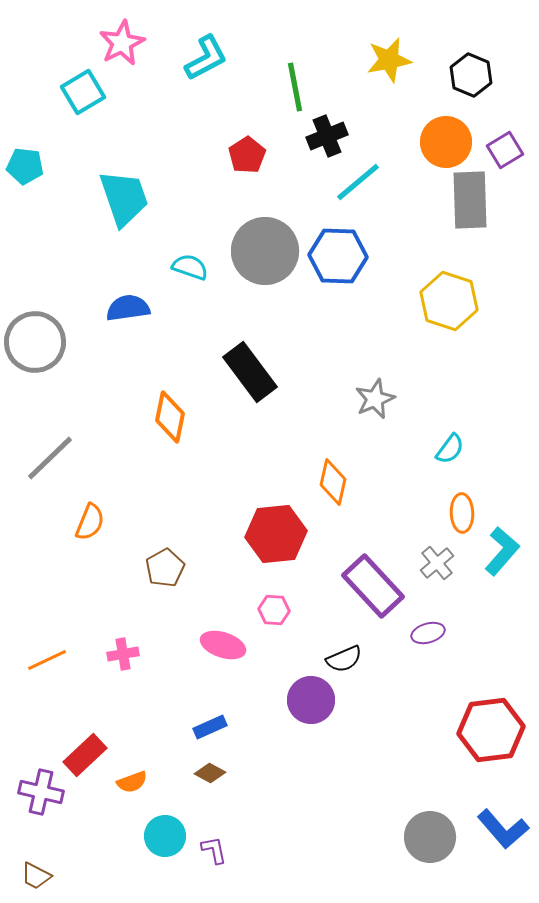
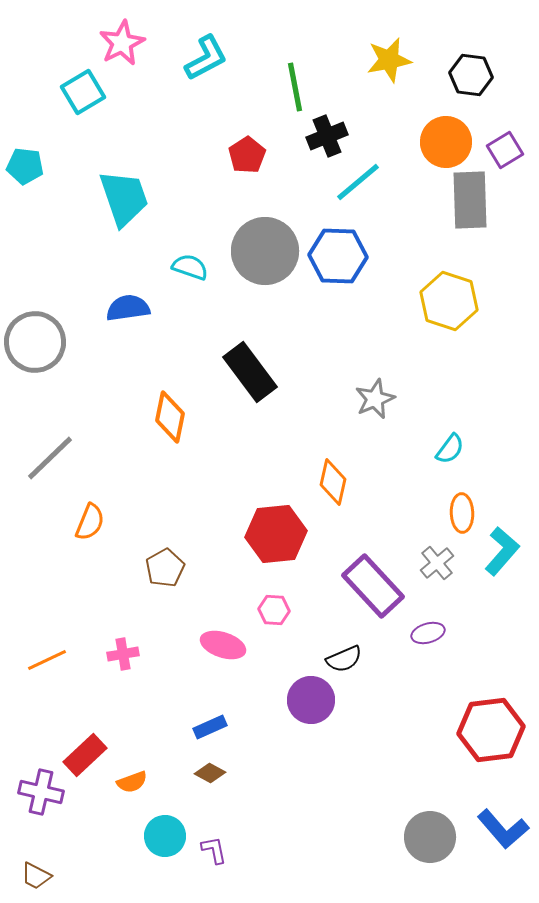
black hexagon at (471, 75): rotated 15 degrees counterclockwise
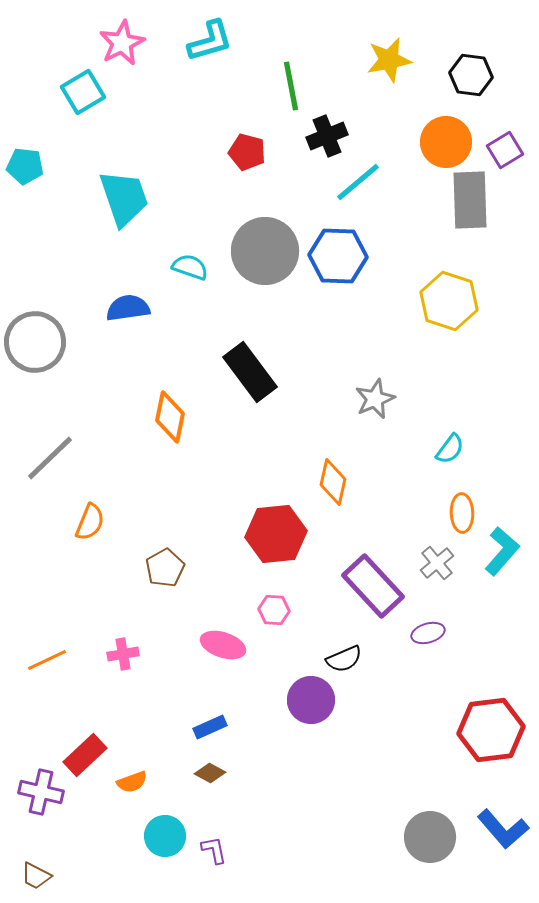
cyan L-shape at (206, 58): moved 4 px right, 17 px up; rotated 12 degrees clockwise
green line at (295, 87): moved 4 px left, 1 px up
red pentagon at (247, 155): moved 3 px up; rotated 24 degrees counterclockwise
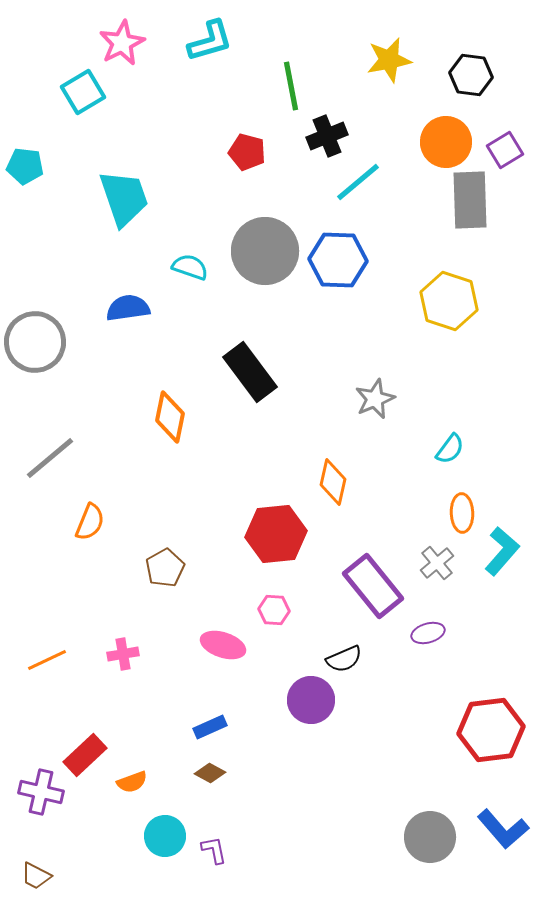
blue hexagon at (338, 256): moved 4 px down
gray line at (50, 458): rotated 4 degrees clockwise
purple rectangle at (373, 586): rotated 4 degrees clockwise
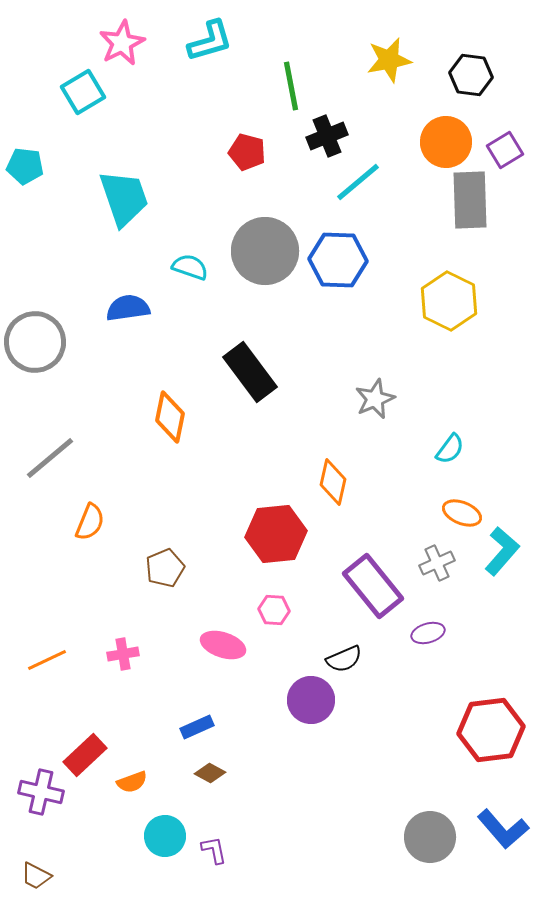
yellow hexagon at (449, 301): rotated 8 degrees clockwise
orange ellipse at (462, 513): rotated 66 degrees counterclockwise
gray cross at (437, 563): rotated 16 degrees clockwise
brown pentagon at (165, 568): rotated 6 degrees clockwise
blue rectangle at (210, 727): moved 13 px left
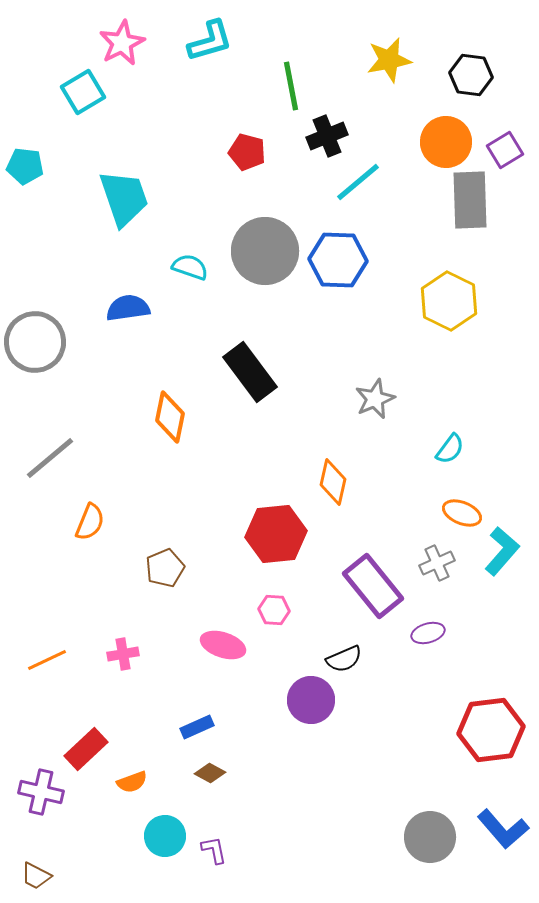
red rectangle at (85, 755): moved 1 px right, 6 px up
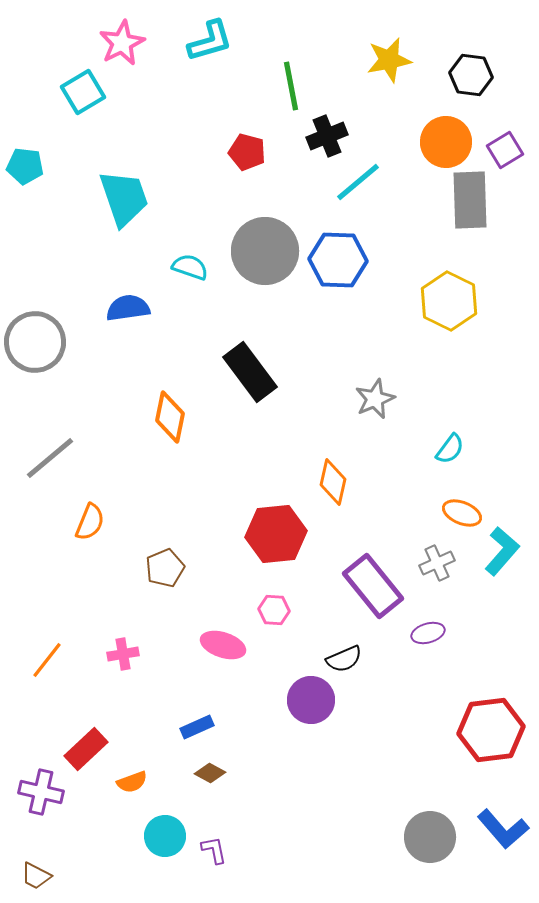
orange line at (47, 660): rotated 27 degrees counterclockwise
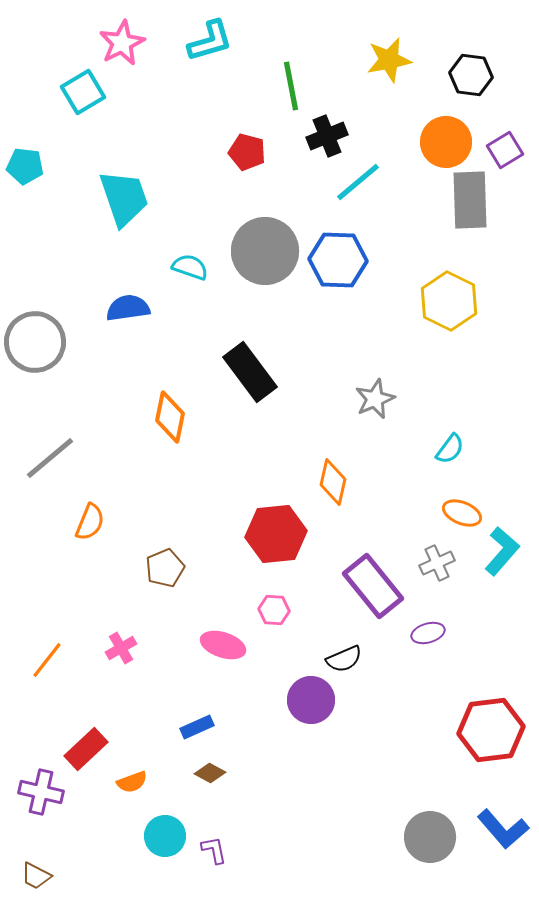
pink cross at (123, 654): moved 2 px left, 6 px up; rotated 20 degrees counterclockwise
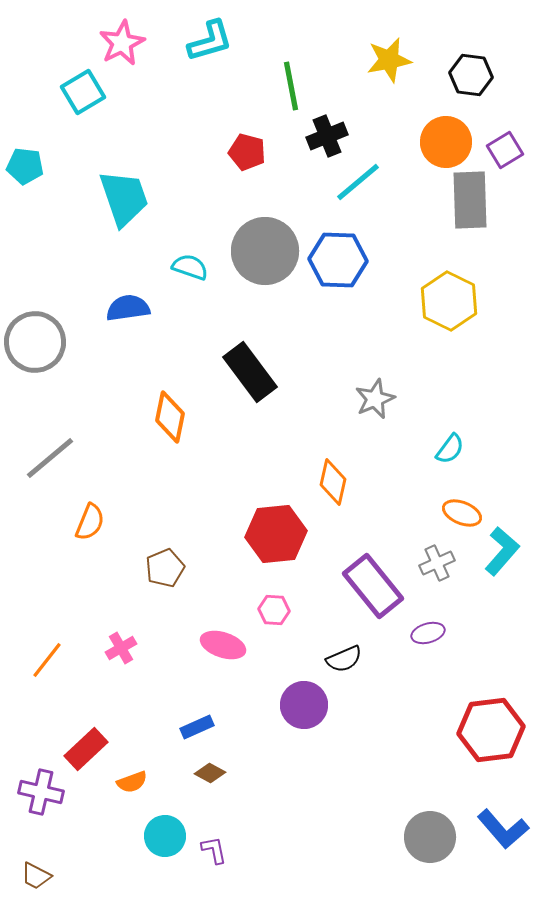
purple circle at (311, 700): moved 7 px left, 5 px down
